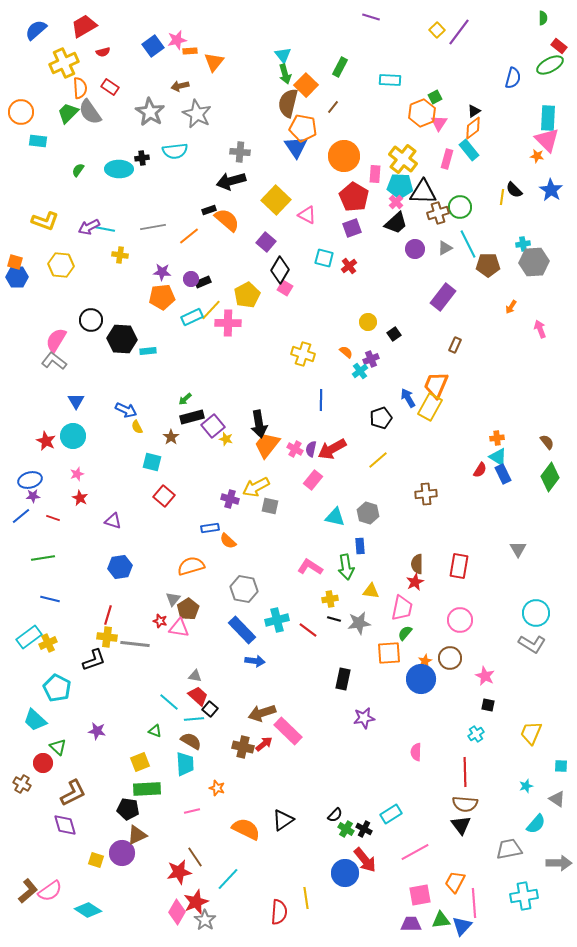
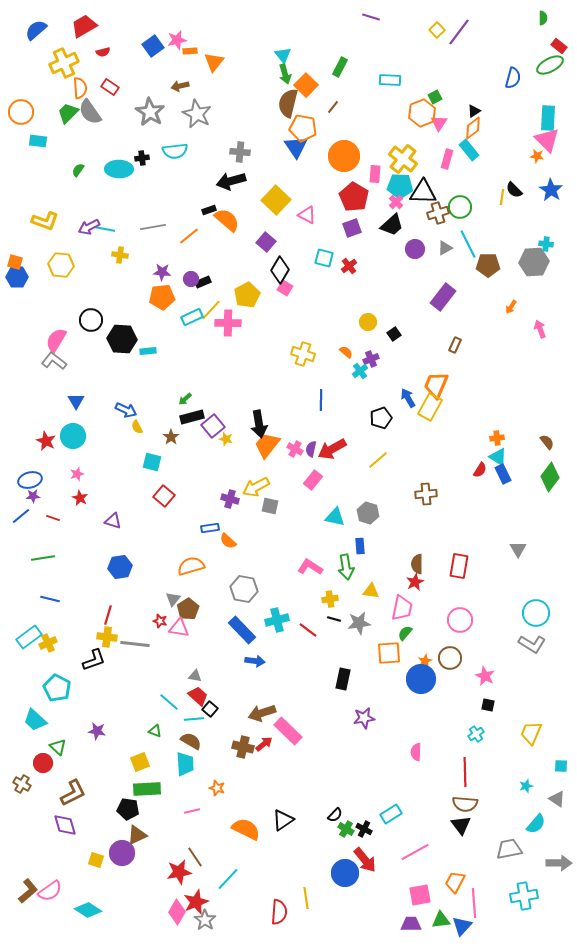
black trapezoid at (396, 223): moved 4 px left, 2 px down
cyan cross at (523, 244): moved 23 px right; rotated 16 degrees clockwise
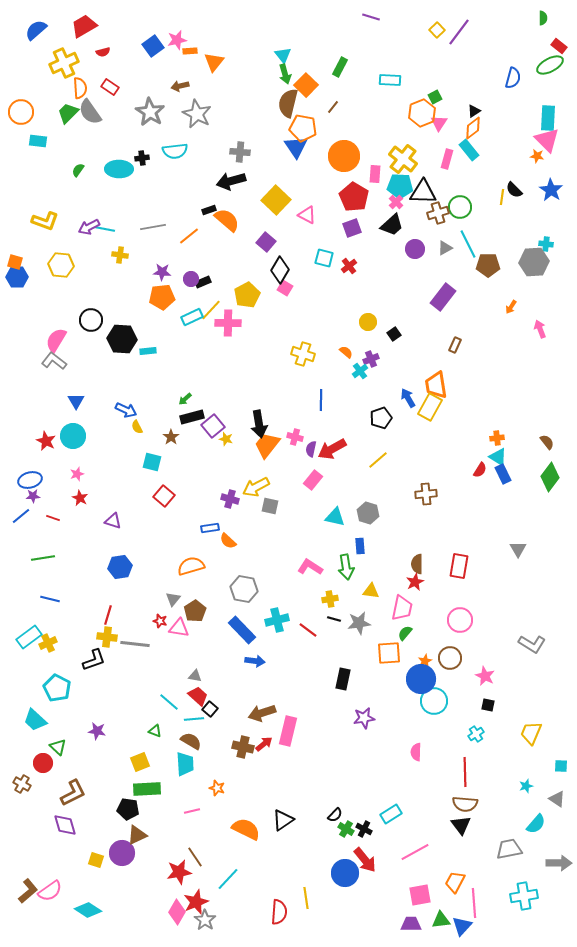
orange trapezoid at (436, 385): rotated 32 degrees counterclockwise
pink cross at (295, 449): moved 12 px up; rotated 14 degrees counterclockwise
brown pentagon at (188, 609): moved 7 px right, 2 px down
cyan circle at (536, 613): moved 102 px left, 88 px down
pink rectangle at (288, 731): rotated 60 degrees clockwise
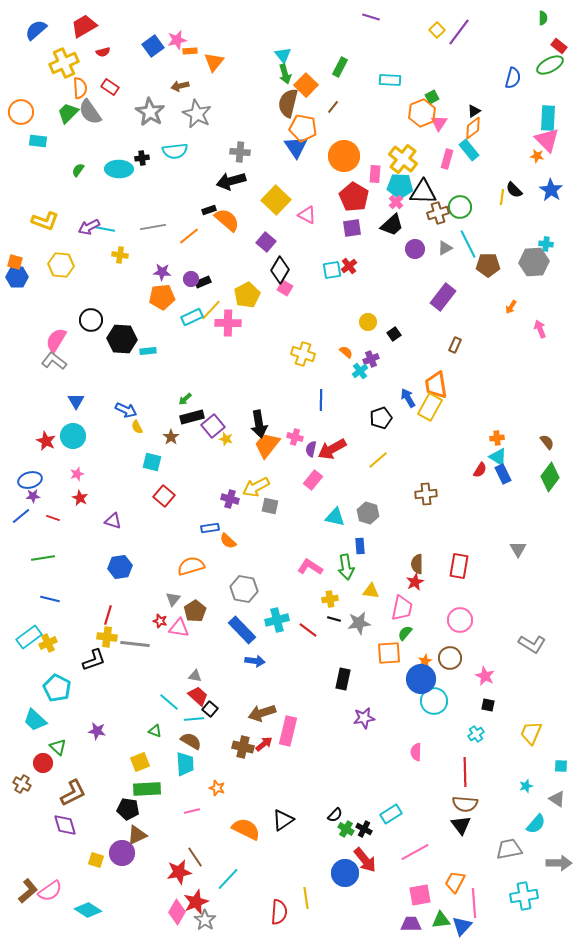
green square at (435, 97): moved 3 px left
purple square at (352, 228): rotated 12 degrees clockwise
cyan square at (324, 258): moved 8 px right, 12 px down; rotated 24 degrees counterclockwise
